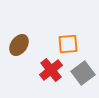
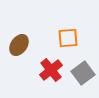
orange square: moved 6 px up
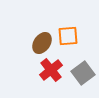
orange square: moved 2 px up
brown ellipse: moved 23 px right, 2 px up
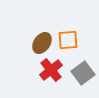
orange square: moved 4 px down
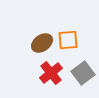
brown ellipse: rotated 20 degrees clockwise
red cross: moved 3 px down
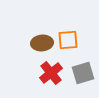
brown ellipse: rotated 30 degrees clockwise
gray square: rotated 20 degrees clockwise
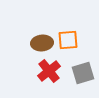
red cross: moved 2 px left, 2 px up
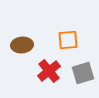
brown ellipse: moved 20 px left, 2 px down
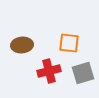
orange square: moved 1 px right, 3 px down; rotated 10 degrees clockwise
red cross: rotated 25 degrees clockwise
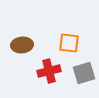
gray square: moved 1 px right
